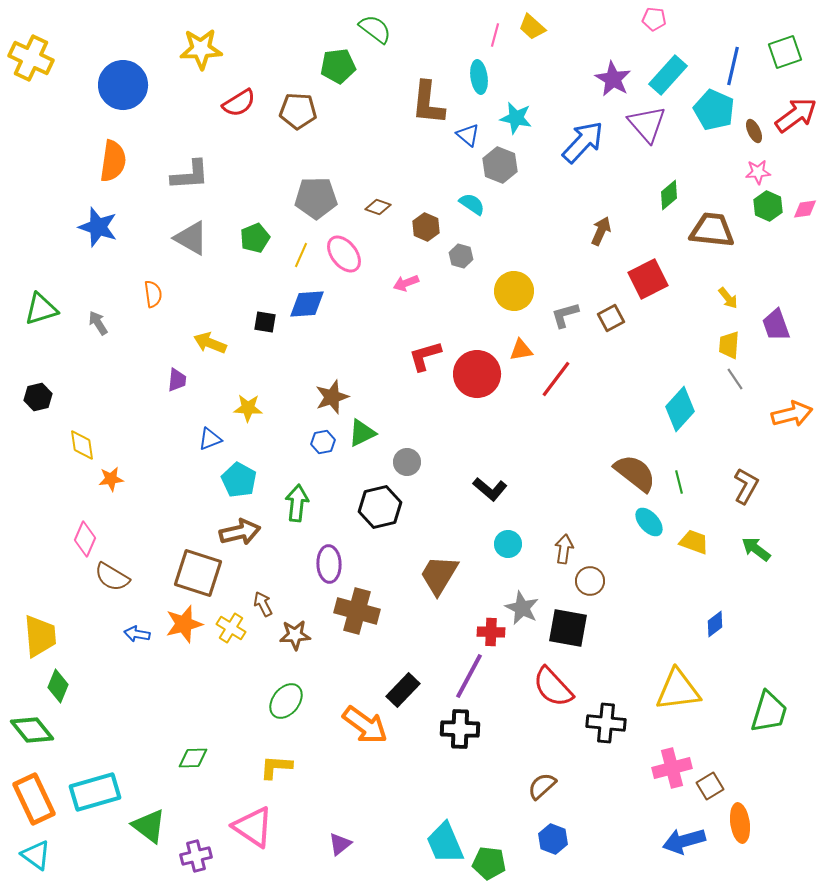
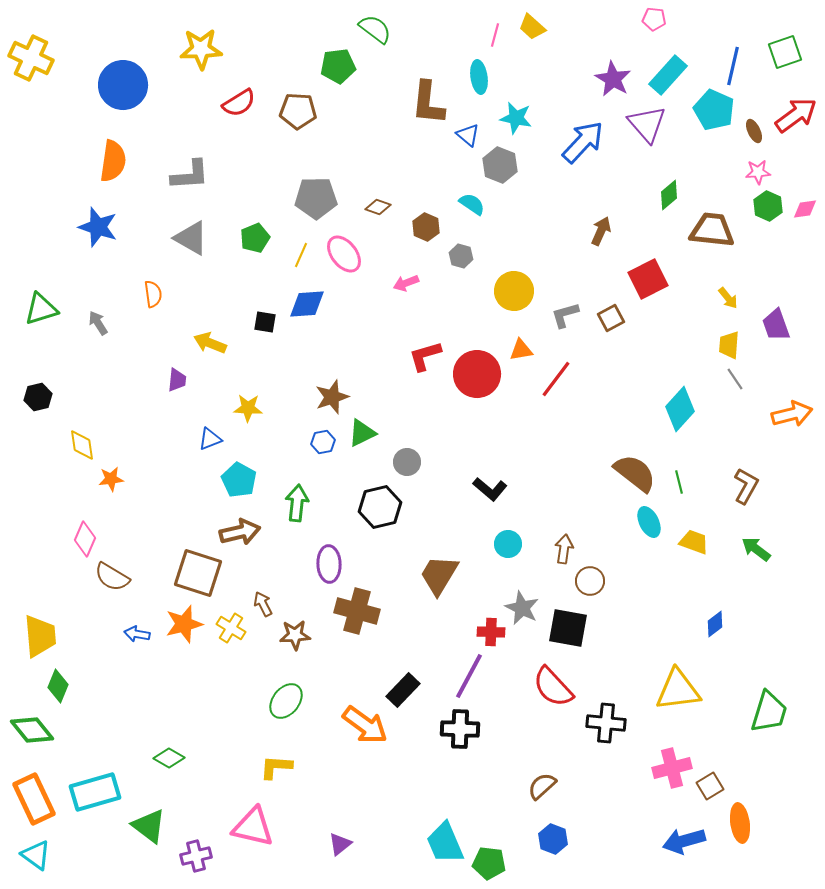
cyan ellipse at (649, 522): rotated 16 degrees clockwise
green diamond at (193, 758): moved 24 px left; rotated 32 degrees clockwise
pink triangle at (253, 827): rotated 21 degrees counterclockwise
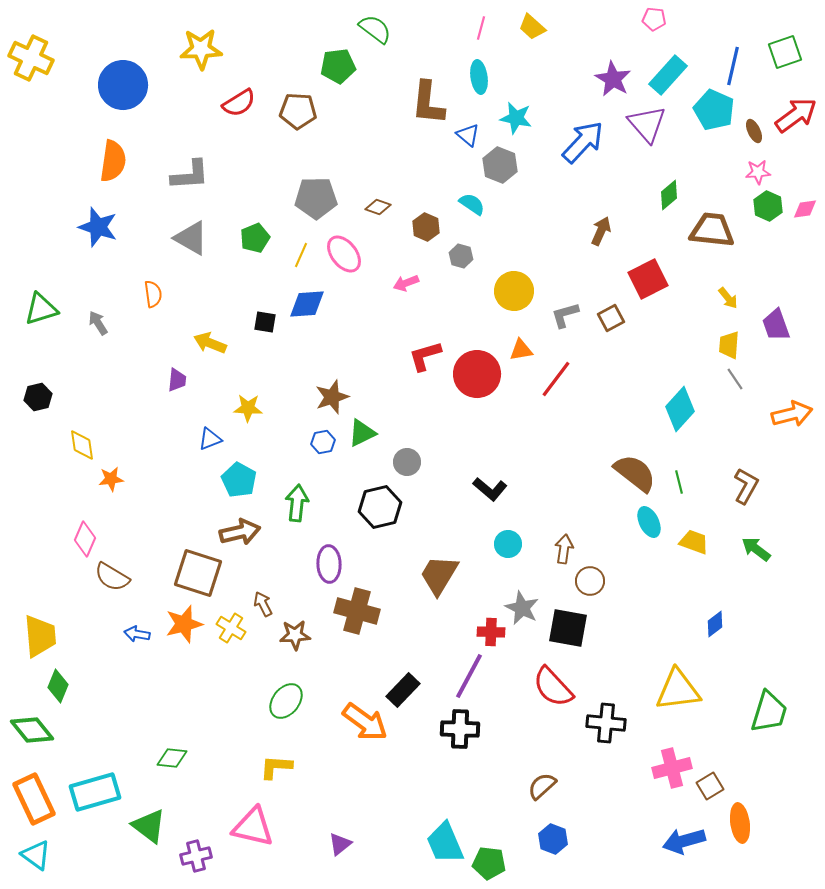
pink line at (495, 35): moved 14 px left, 7 px up
orange arrow at (365, 725): moved 3 px up
green diamond at (169, 758): moved 3 px right; rotated 24 degrees counterclockwise
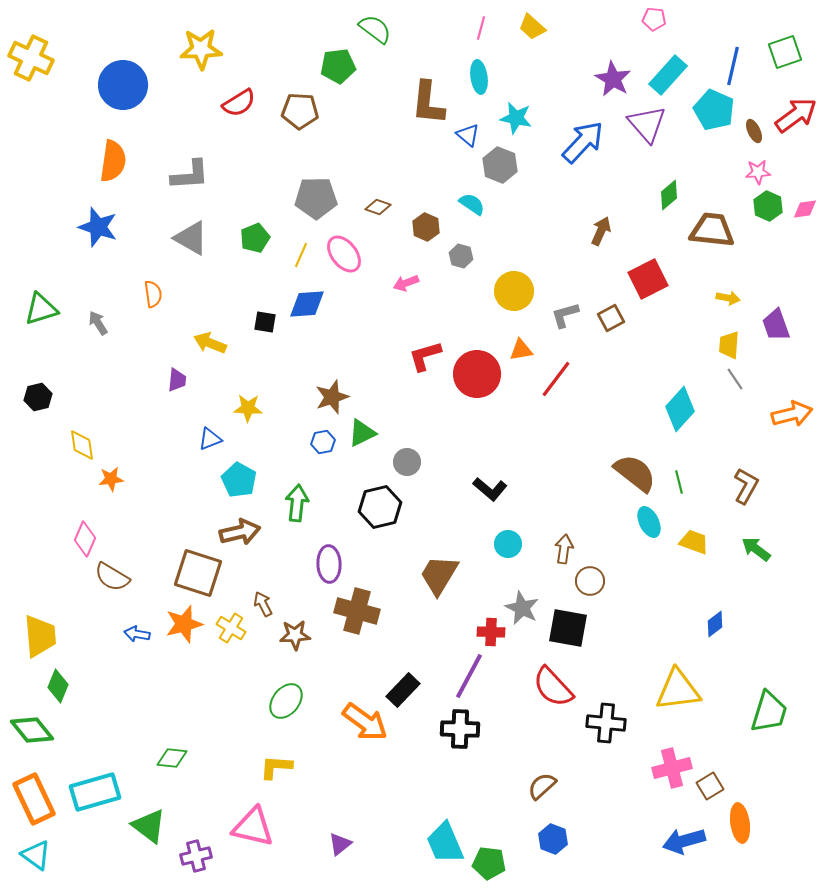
brown pentagon at (298, 111): moved 2 px right
yellow arrow at (728, 298): rotated 40 degrees counterclockwise
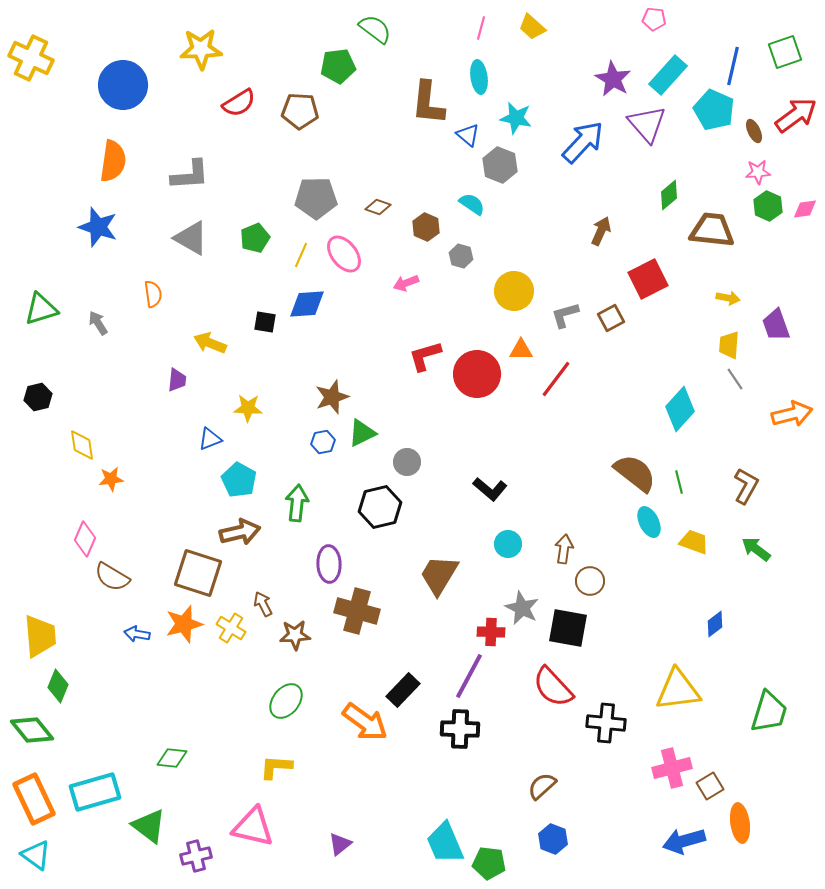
orange triangle at (521, 350): rotated 10 degrees clockwise
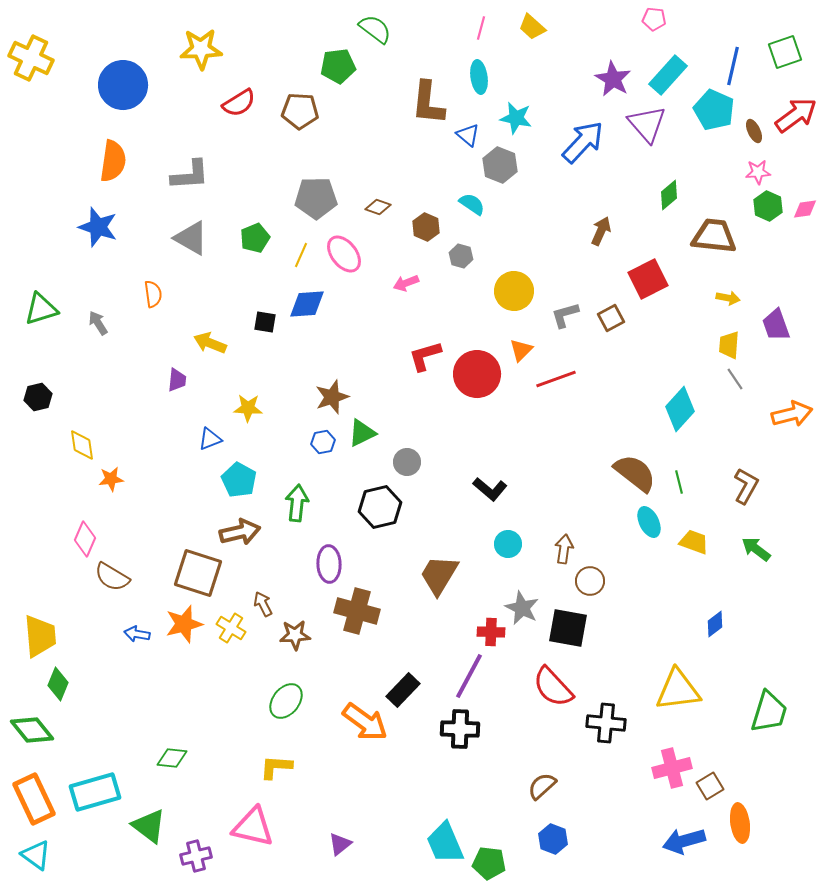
brown trapezoid at (712, 230): moved 2 px right, 6 px down
orange triangle at (521, 350): rotated 45 degrees counterclockwise
red line at (556, 379): rotated 33 degrees clockwise
green diamond at (58, 686): moved 2 px up
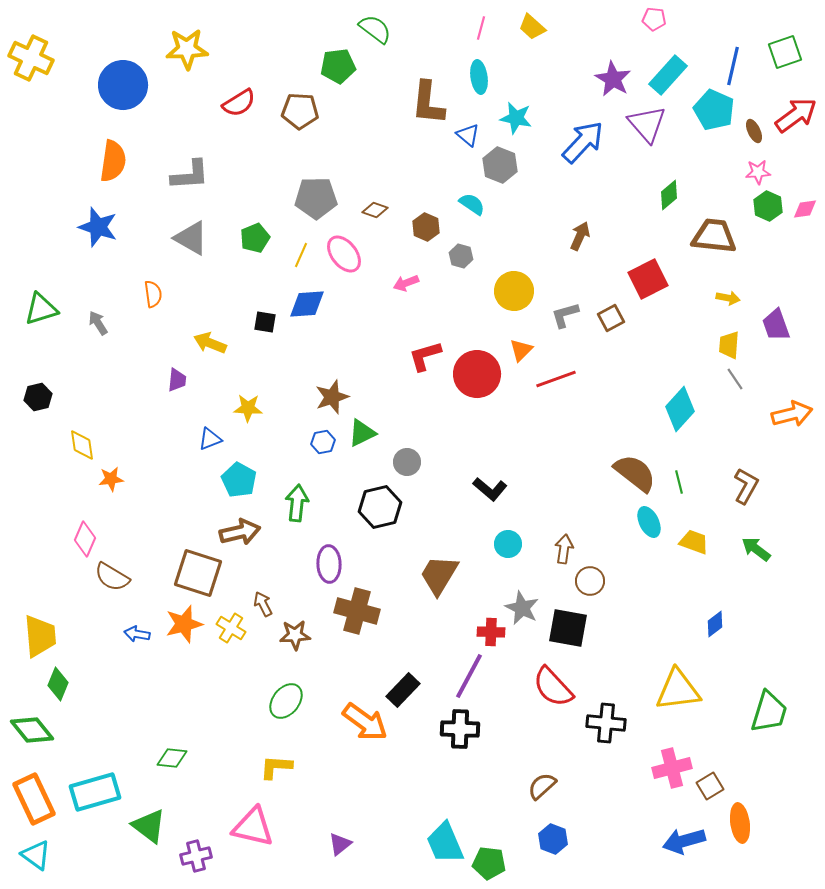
yellow star at (201, 49): moved 14 px left
brown diamond at (378, 207): moved 3 px left, 3 px down
brown arrow at (601, 231): moved 21 px left, 5 px down
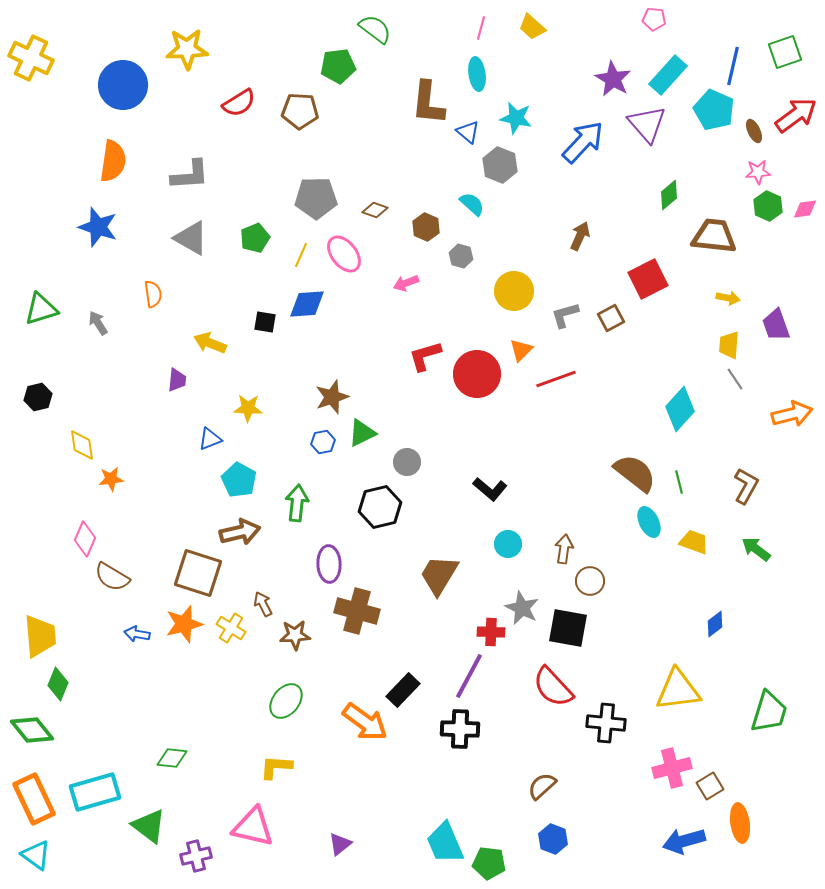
cyan ellipse at (479, 77): moved 2 px left, 3 px up
blue triangle at (468, 135): moved 3 px up
cyan semicircle at (472, 204): rotated 8 degrees clockwise
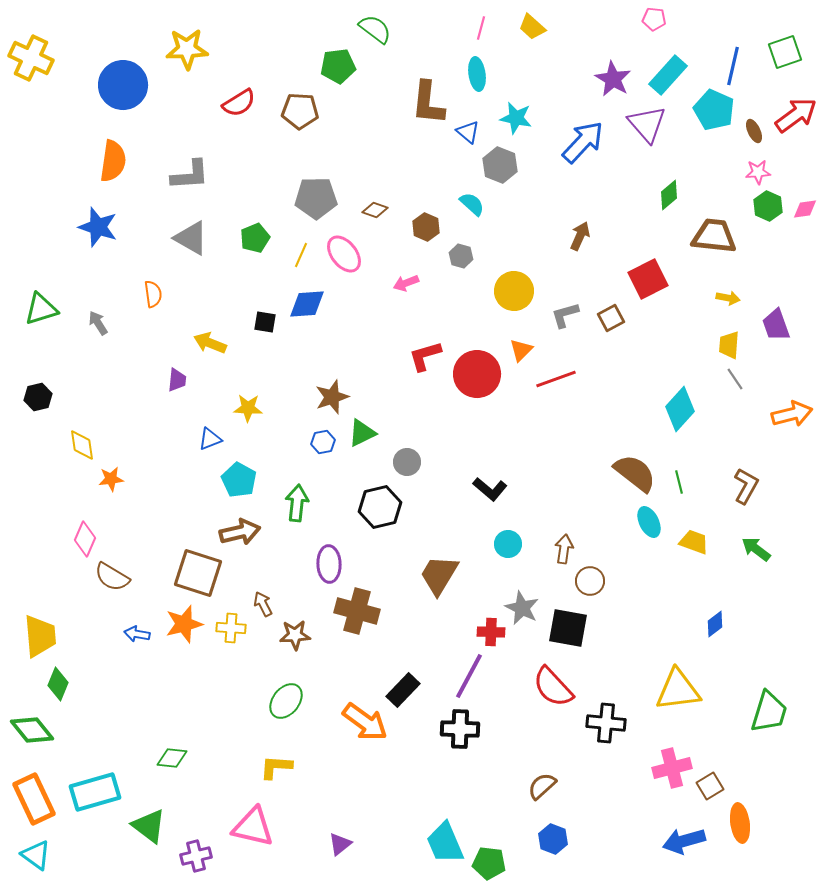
yellow cross at (231, 628): rotated 28 degrees counterclockwise
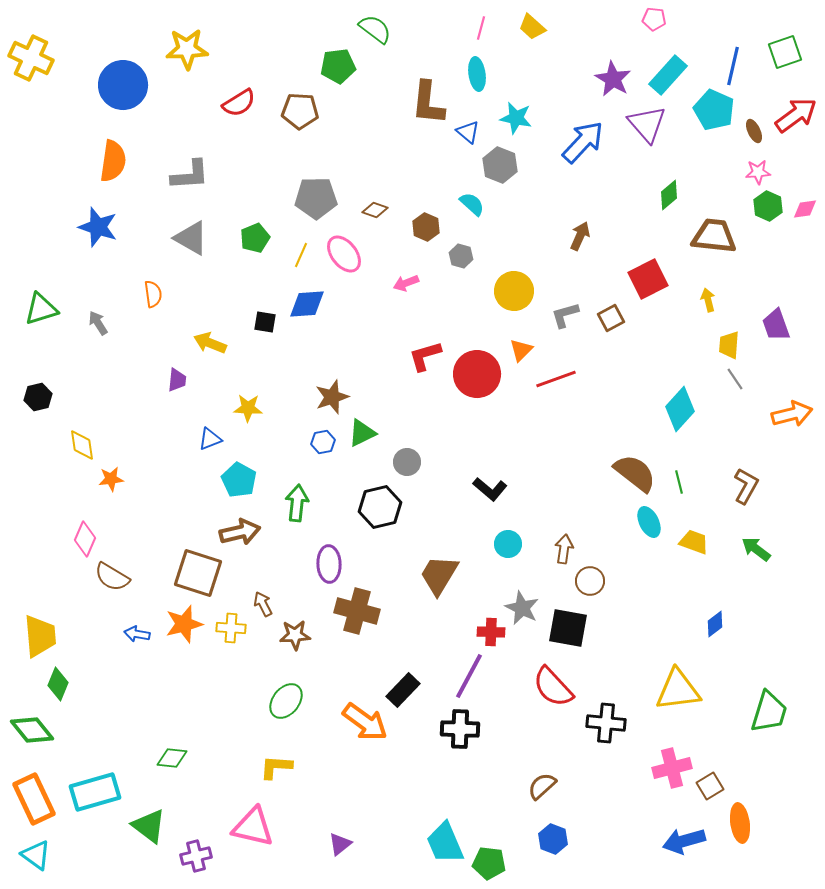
yellow arrow at (728, 298): moved 20 px left, 2 px down; rotated 115 degrees counterclockwise
